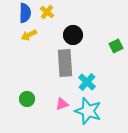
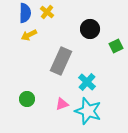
black circle: moved 17 px right, 6 px up
gray rectangle: moved 4 px left, 2 px up; rotated 28 degrees clockwise
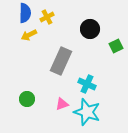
yellow cross: moved 5 px down; rotated 24 degrees clockwise
cyan cross: moved 2 px down; rotated 18 degrees counterclockwise
cyan star: moved 1 px left, 1 px down
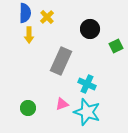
yellow cross: rotated 16 degrees counterclockwise
yellow arrow: rotated 63 degrees counterclockwise
green circle: moved 1 px right, 9 px down
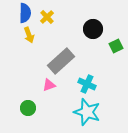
black circle: moved 3 px right
yellow arrow: rotated 21 degrees counterclockwise
gray rectangle: rotated 24 degrees clockwise
pink triangle: moved 13 px left, 19 px up
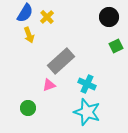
blue semicircle: rotated 30 degrees clockwise
black circle: moved 16 px right, 12 px up
